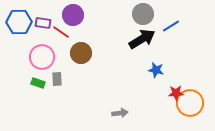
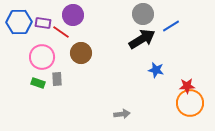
red star: moved 11 px right, 7 px up
gray arrow: moved 2 px right, 1 px down
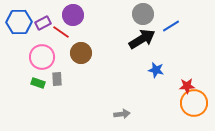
purple rectangle: rotated 35 degrees counterclockwise
orange circle: moved 4 px right
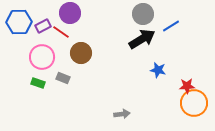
purple circle: moved 3 px left, 2 px up
purple rectangle: moved 3 px down
blue star: moved 2 px right
gray rectangle: moved 6 px right, 1 px up; rotated 64 degrees counterclockwise
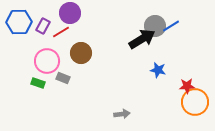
gray circle: moved 12 px right, 12 px down
purple rectangle: rotated 35 degrees counterclockwise
red line: rotated 66 degrees counterclockwise
pink circle: moved 5 px right, 4 px down
orange circle: moved 1 px right, 1 px up
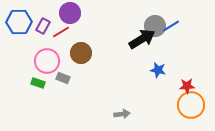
orange circle: moved 4 px left, 3 px down
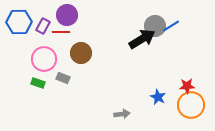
purple circle: moved 3 px left, 2 px down
red line: rotated 30 degrees clockwise
pink circle: moved 3 px left, 2 px up
blue star: moved 27 px down; rotated 14 degrees clockwise
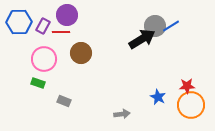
gray rectangle: moved 1 px right, 23 px down
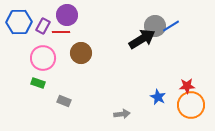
pink circle: moved 1 px left, 1 px up
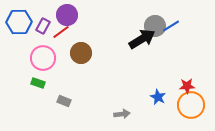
red line: rotated 36 degrees counterclockwise
